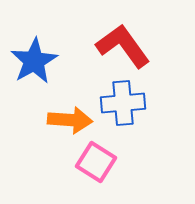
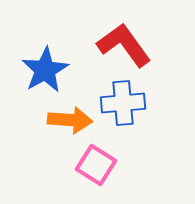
red L-shape: moved 1 px right, 1 px up
blue star: moved 11 px right, 9 px down
pink square: moved 3 px down
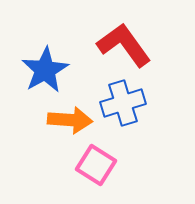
blue cross: rotated 12 degrees counterclockwise
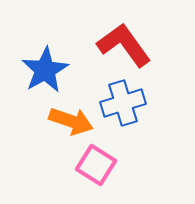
orange arrow: moved 1 px right, 1 px down; rotated 15 degrees clockwise
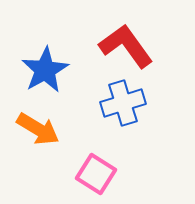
red L-shape: moved 2 px right, 1 px down
orange arrow: moved 33 px left, 8 px down; rotated 12 degrees clockwise
pink square: moved 9 px down
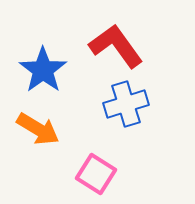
red L-shape: moved 10 px left
blue star: moved 2 px left; rotated 6 degrees counterclockwise
blue cross: moved 3 px right, 1 px down
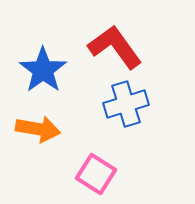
red L-shape: moved 1 px left, 1 px down
orange arrow: rotated 21 degrees counterclockwise
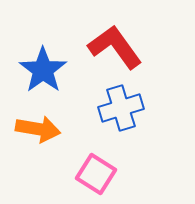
blue cross: moved 5 px left, 4 px down
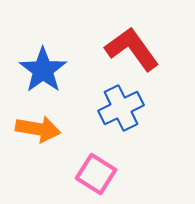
red L-shape: moved 17 px right, 2 px down
blue cross: rotated 9 degrees counterclockwise
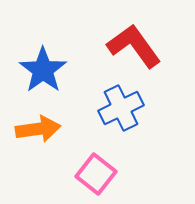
red L-shape: moved 2 px right, 3 px up
orange arrow: rotated 18 degrees counterclockwise
pink square: rotated 6 degrees clockwise
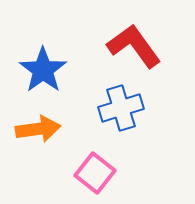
blue cross: rotated 9 degrees clockwise
pink square: moved 1 px left, 1 px up
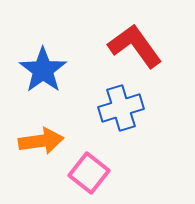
red L-shape: moved 1 px right
orange arrow: moved 3 px right, 12 px down
pink square: moved 6 px left
